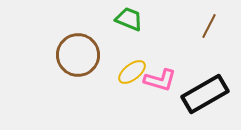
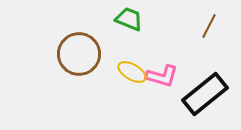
brown circle: moved 1 px right, 1 px up
yellow ellipse: rotated 68 degrees clockwise
pink L-shape: moved 2 px right, 4 px up
black rectangle: rotated 9 degrees counterclockwise
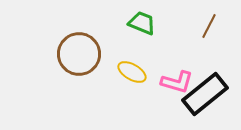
green trapezoid: moved 13 px right, 4 px down
pink L-shape: moved 15 px right, 6 px down
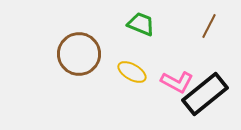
green trapezoid: moved 1 px left, 1 px down
pink L-shape: rotated 12 degrees clockwise
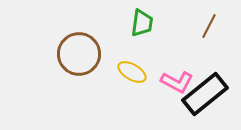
green trapezoid: moved 1 px right, 1 px up; rotated 76 degrees clockwise
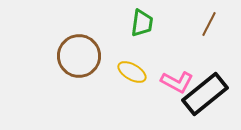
brown line: moved 2 px up
brown circle: moved 2 px down
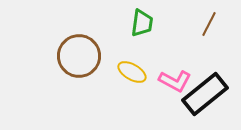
pink L-shape: moved 2 px left, 1 px up
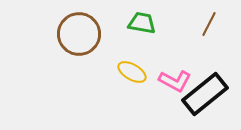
green trapezoid: rotated 88 degrees counterclockwise
brown circle: moved 22 px up
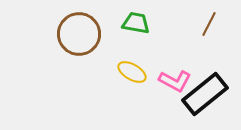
green trapezoid: moved 6 px left
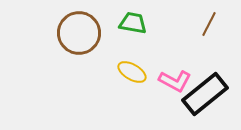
green trapezoid: moved 3 px left
brown circle: moved 1 px up
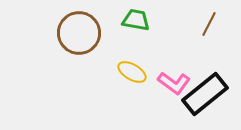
green trapezoid: moved 3 px right, 3 px up
pink L-shape: moved 1 px left, 2 px down; rotated 8 degrees clockwise
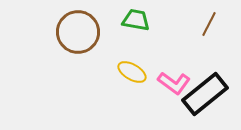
brown circle: moved 1 px left, 1 px up
